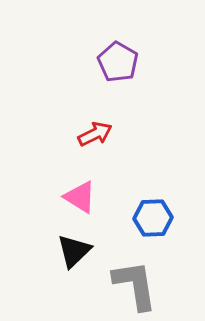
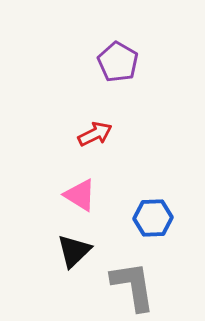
pink triangle: moved 2 px up
gray L-shape: moved 2 px left, 1 px down
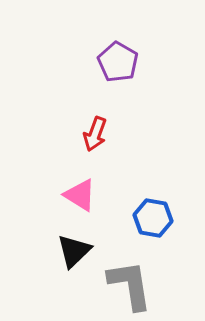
red arrow: rotated 136 degrees clockwise
blue hexagon: rotated 12 degrees clockwise
gray L-shape: moved 3 px left, 1 px up
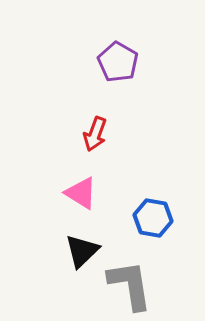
pink triangle: moved 1 px right, 2 px up
black triangle: moved 8 px right
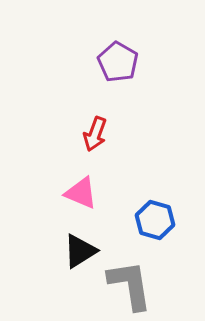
pink triangle: rotated 9 degrees counterclockwise
blue hexagon: moved 2 px right, 2 px down; rotated 6 degrees clockwise
black triangle: moved 2 px left; rotated 12 degrees clockwise
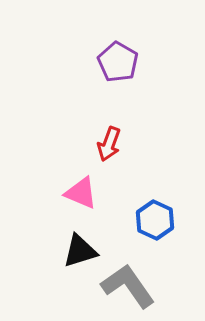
red arrow: moved 14 px right, 10 px down
blue hexagon: rotated 9 degrees clockwise
black triangle: rotated 15 degrees clockwise
gray L-shape: moved 2 px left, 1 px down; rotated 26 degrees counterclockwise
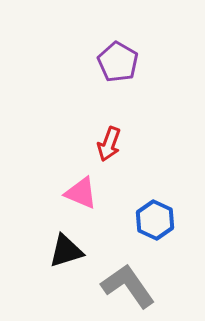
black triangle: moved 14 px left
